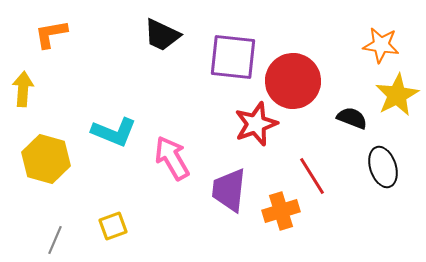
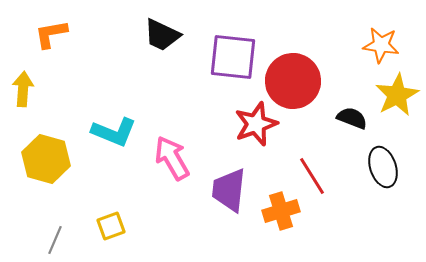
yellow square: moved 2 px left
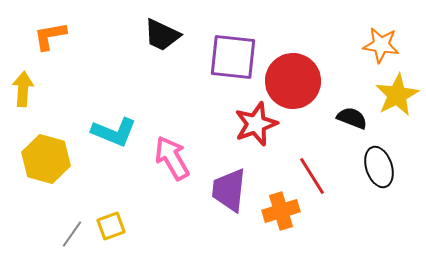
orange L-shape: moved 1 px left, 2 px down
black ellipse: moved 4 px left
gray line: moved 17 px right, 6 px up; rotated 12 degrees clockwise
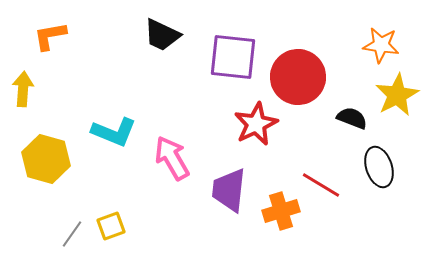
red circle: moved 5 px right, 4 px up
red star: rotated 6 degrees counterclockwise
red line: moved 9 px right, 9 px down; rotated 27 degrees counterclockwise
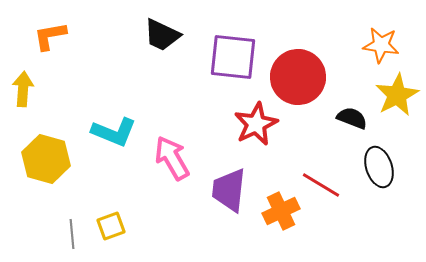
orange cross: rotated 9 degrees counterclockwise
gray line: rotated 40 degrees counterclockwise
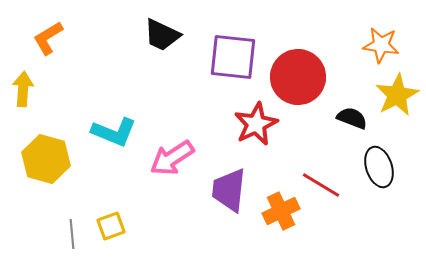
orange L-shape: moved 2 px left, 2 px down; rotated 21 degrees counterclockwise
pink arrow: rotated 93 degrees counterclockwise
